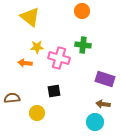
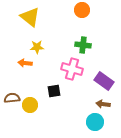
orange circle: moved 1 px up
pink cross: moved 13 px right, 11 px down
purple rectangle: moved 1 px left, 2 px down; rotated 18 degrees clockwise
yellow circle: moved 7 px left, 8 px up
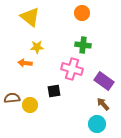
orange circle: moved 3 px down
brown arrow: rotated 40 degrees clockwise
cyan circle: moved 2 px right, 2 px down
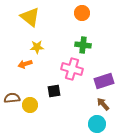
orange arrow: moved 1 px down; rotated 24 degrees counterclockwise
purple rectangle: rotated 54 degrees counterclockwise
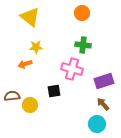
yellow star: moved 1 px left
brown semicircle: moved 2 px up
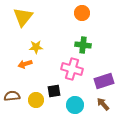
yellow triangle: moved 7 px left; rotated 30 degrees clockwise
yellow circle: moved 6 px right, 5 px up
cyan circle: moved 22 px left, 19 px up
